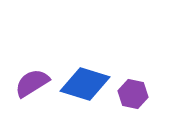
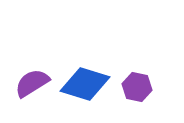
purple hexagon: moved 4 px right, 7 px up
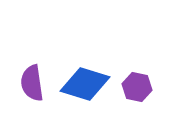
purple semicircle: rotated 66 degrees counterclockwise
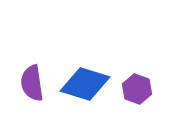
purple hexagon: moved 2 px down; rotated 8 degrees clockwise
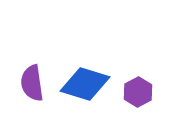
purple hexagon: moved 1 px right, 3 px down; rotated 12 degrees clockwise
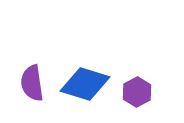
purple hexagon: moved 1 px left
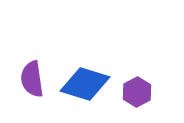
purple semicircle: moved 4 px up
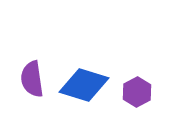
blue diamond: moved 1 px left, 1 px down
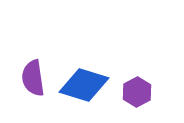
purple semicircle: moved 1 px right, 1 px up
